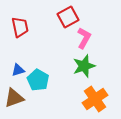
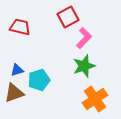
red trapezoid: rotated 65 degrees counterclockwise
pink L-shape: rotated 15 degrees clockwise
blue triangle: moved 1 px left
cyan pentagon: moved 1 px right; rotated 25 degrees clockwise
brown triangle: moved 5 px up
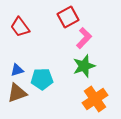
red trapezoid: rotated 140 degrees counterclockwise
cyan pentagon: moved 3 px right, 1 px up; rotated 15 degrees clockwise
brown triangle: moved 3 px right
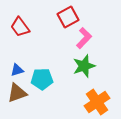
orange cross: moved 2 px right, 3 px down
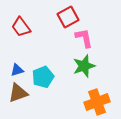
red trapezoid: moved 1 px right
pink L-shape: rotated 55 degrees counterclockwise
cyan pentagon: moved 1 px right, 2 px up; rotated 20 degrees counterclockwise
brown triangle: moved 1 px right
orange cross: rotated 15 degrees clockwise
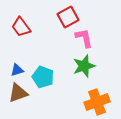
cyan pentagon: rotated 30 degrees counterclockwise
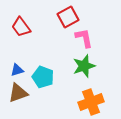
orange cross: moved 6 px left
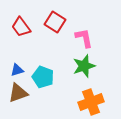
red square: moved 13 px left, 5 px down; rotated 30 degrees counterclockwise
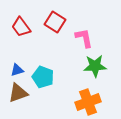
green star: moved 11 px right; rotated 15 degrees clockwise
orange cross: moved 3 px left
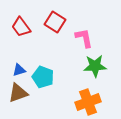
blue triangle: moved 2 px right
